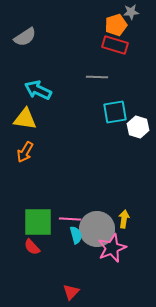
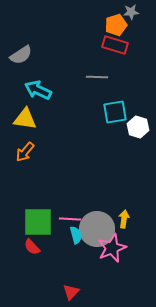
gray semicircle: moved 4 px left, 18 px down
orange arrow: rotated 10 degrees clockwise
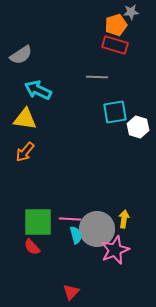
pink star: moved 3 px right, 2 px down
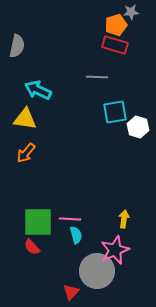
gray semicircle: moved 4 px left, 9 px up; rotated 45 degrees counterclockwise
orange arrow: moved 1 px right, 1 px down
gray circle: moved 42 px down
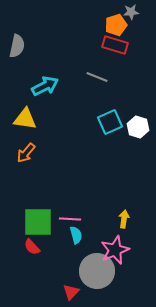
gray line: rotated 20 degrees clockwise
cyan arrow: moved 7 px right, 4 px up; rotated 128 degrees clockwise
cyan square: moved 5 px left, 10 px down; rotated 15 degrees counterclockwise
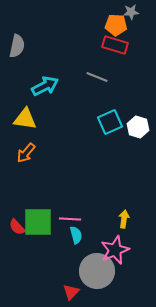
orange pentagon: rotated 20 degrees clockwise
red semicircle: moved 15 px left, 20 px up
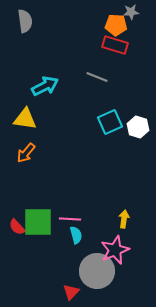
gray semicircle: moved 8 px right, 25 px up; rotated 20 degrees counterclockwise
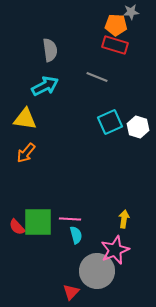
gray semicircle: moved 25 px right, 29 px down
